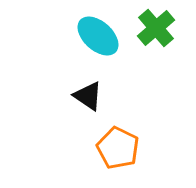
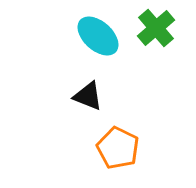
black triangle: rotated 12 degrees counterclockwise
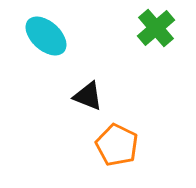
cyan ellipse: moved 52 px left
orange pentagon: moved 1 px left, 3 px up
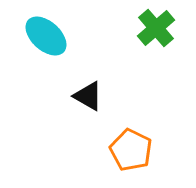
black triangle: rotated 8 degrees clockwise
orange pentagon: moved 14 px right, 5 px down
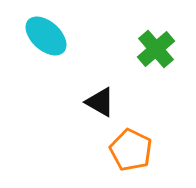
green cross: moved 21 px down
black triangle: moved 12 px right, 6 px down
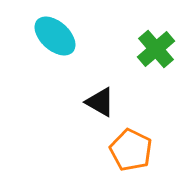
cyan ellipse: moved 9 px right
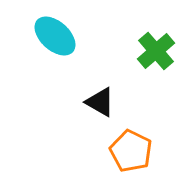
green cross: moved 2 px down
orange pentagon: moved 1 px down
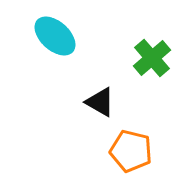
green cross: moved 4 px left, 7 px down
orange pentagon: rotated 12 degrees counterclockwise
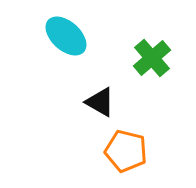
cyan ellipse: moved 11 px right
orange pentagon: moved 5 px left
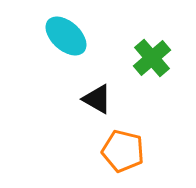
black triangle: moved 3 px left, 3 px up
orange pentagon: moved 3 px left
